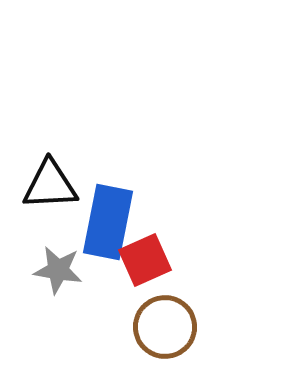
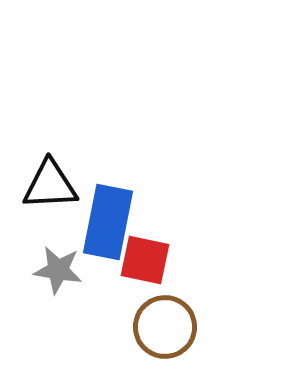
red square: rotated 36 degrees clockwise
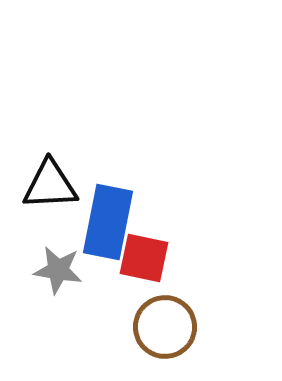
red square: moved 1 px left, 2 px up
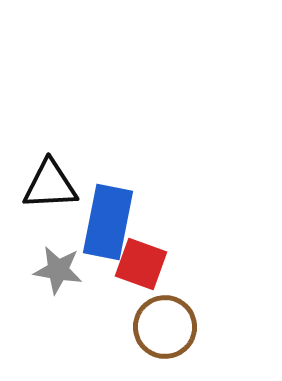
red square: moved 3 px left, 6 px down; rotated 8 degrees clockwise
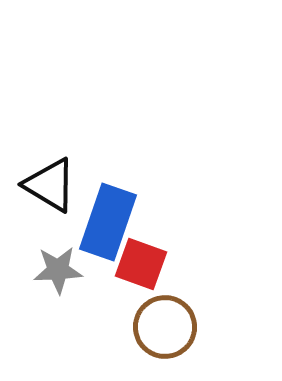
black triangle: rotated 34 degrees clockwise
blue rectangle: rotated 8 degrees clockwise
gray star: rotated 12 degrees counterclockwise
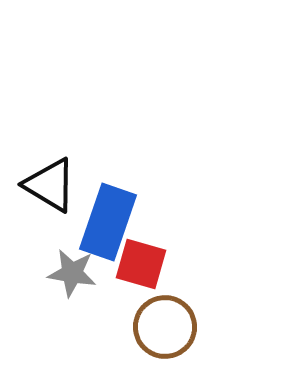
red square: rotated 4 degrees counterclockwise
gray star: moved 14 px right, 3 px down; rotated 12 degrees clockwise
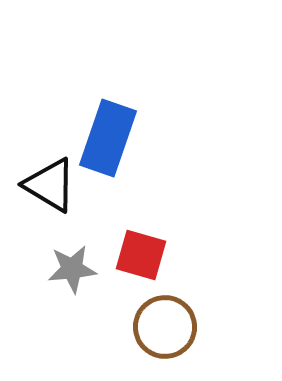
blue rectangle: moved 84 px up
red square: moved 9 px up
gray star: moved 4 px up; rotated 15 degrees counterclockwise
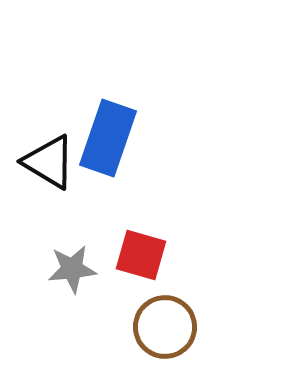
black triangle: moved 1 px left, 23 px up
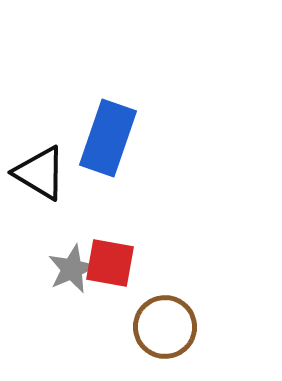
black triangle: moved 9 px left, 11 px down
red square: moved 31 px left, 8 px down; rotated 6 degrees counterclockwise
gray star: rotated 18 degrees counterclockwise
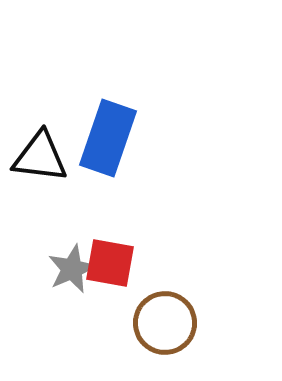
black triangle: moved 16 px up; rotated 24 degrees counterclockwise
brown circle: moved 4 px up
